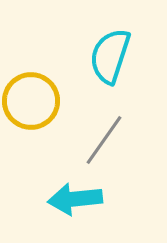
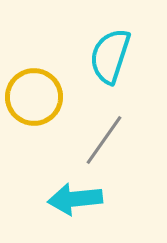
yellow circle: moved 3 px right, 4 px up
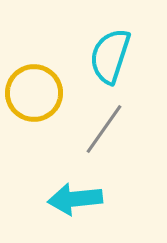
yellow circle: moved 4 px up
gray line: moved 11 px up
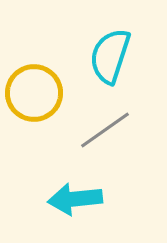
gray line: moved 1 px right, 1 px down; rotated 20 degrees clockwise
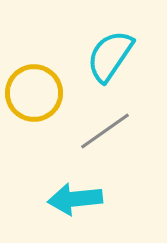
cyan semicircle: rotated 16 degrees clockwise
gray line: moved 1 px down
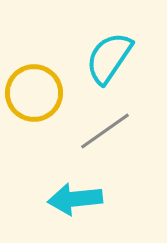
cyan semicircle: moved 1 px left, 2 px down
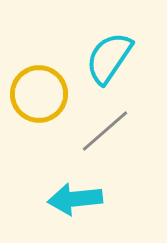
yellow circle: moved 5 px right, 1 px down
gray line: rotated 6 degrees counterclockwise
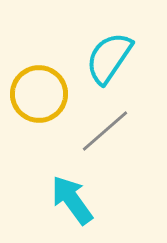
cyan arrow: moved 3 px left, 1 px down; rotated 60 degrees clockwise
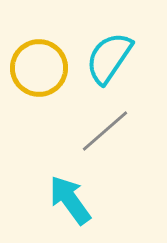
yellow circle: moved 26 px up
cyan arrow: moved 2 px left
